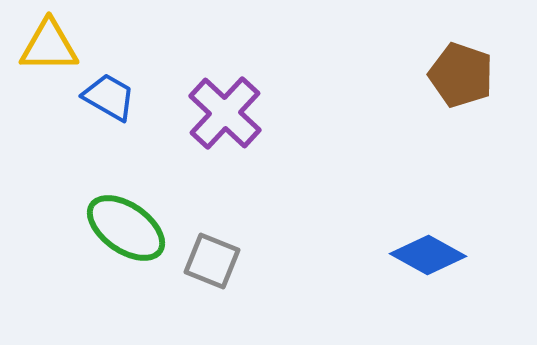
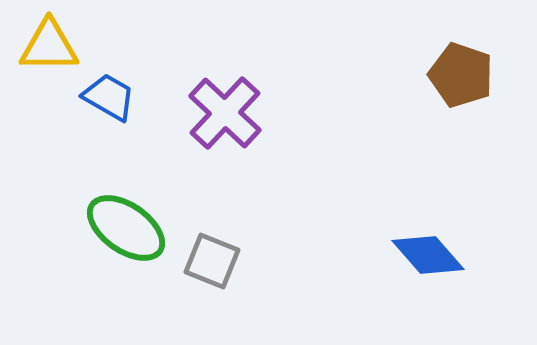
blue diamond: rotated 20 degrees clockwise
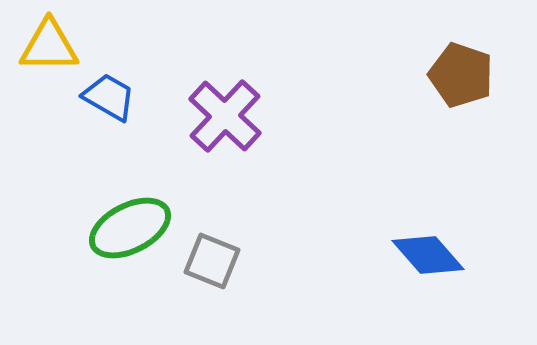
purple cross: moved 3 px down
green ellipse: moved 4 px right; rotated 62 degrees counterclockwise
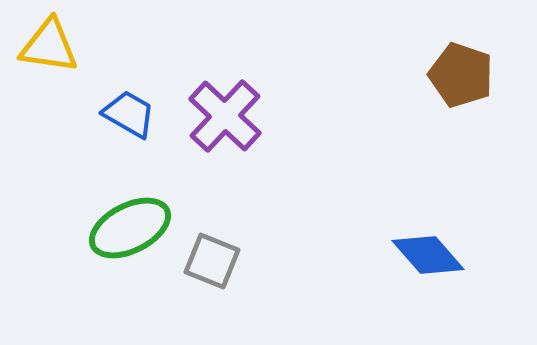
yellow triangle: rotated 8 degrees clockwise
blue trapezoid: moved 20 px right, 17 px down
